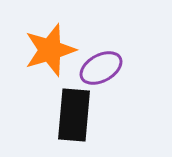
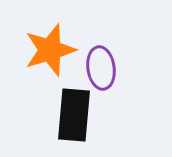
purple ellipse: rotated 69 degrees counterclockwise
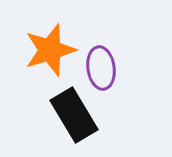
black rectangle: rotated 36 degrees counterclockwise
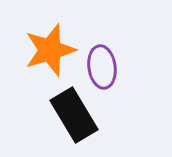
purple ellipse: moved 1 px right, 1 px up
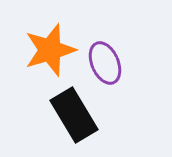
purple ellipse: moved 3 px right, 4 px up; rotated 15 degrees counterclockwise
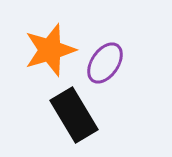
purple ellipse: rotated 57 degrees clockwise
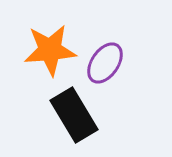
orange star: rotated 12 degrees clockwise
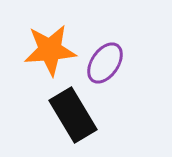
black rectangle: moved 1 px left
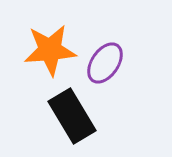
black rectangle: moved 1 px left, 1 px down
